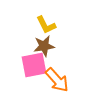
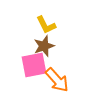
brown star: rotated 10 degrees counterclockwise
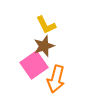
pink square: rotated 24 degrees counterclockwise
orange arrow: moved 1 px left, 1 px up; rotated 56 degrees clockwise
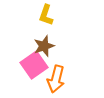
yellow L-shape: moved 10 px up; rotated 45 degrees clockwise
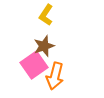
yellow L-shape: rotated 15 degrees clockwise
orange arrow: moved 1 px left, 3 px up
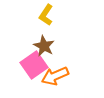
brown star: rotated 25 degrees counterclockwise
orange arrow: rotated 52 degrees clockwise
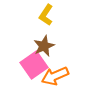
brown star: rotated 20 degrees clockwise
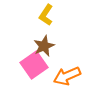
orange arrow: moved 12 px right
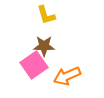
yellow L-shape: rotated 50 degrees counterclockwise
brown star: rotated 25 degrees clockwise
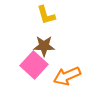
pink square: rotated 12 degrees counterclockwise
